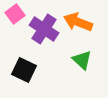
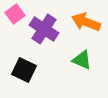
orange arrow: moved 8 px right
green triangle: rotated 20 degrees counterclockwise
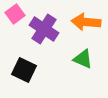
orange arrow: rotated 16 degrees counterclockwise
green triangle: moved 1 px right, 1 px up
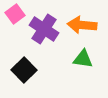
orange arrow: moved 4 px left, 3 px down
green triangle: rotated 15 degrees counterclockwise
black square: rotated 20 degrees clockwise
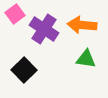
green triangle: moved 3 px right
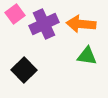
orange arrow: moved 1 px left, 1 px up
purple cross: moved 5 px up; rotated 32 degrees clockwise
green triangle: moved 1 px right, 3 px up
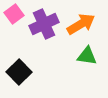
pink square: moved 1 px left
orange arrow: rotated 144 degrees clockwise
black square: moved 5 px left, 2 px down
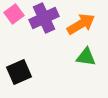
purple cross: moved 6 px up
green triangle: moved 1 px left, 1 px down
black square: rotated 20 degrees clockwise
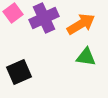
pink square: moved 1 px left, 1 px up
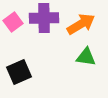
pink square: moved 9 px down
purple cross: rotated 24 degrees clockwise
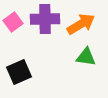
purple cross: moved 1 px right, 1 px down
